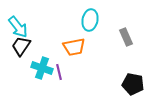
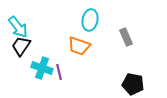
orange trapezoid: moved 5 px right, 1 px up; rotated 30 degrees clockwise
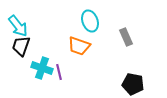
cyan ellipse: moved 1 px down; rotated 30 degrees counterclockwise
cyan arrow: moved 1 px up
black trapezoid: rotated 15 degrees counterclockwise
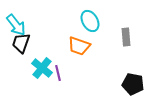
cyan ellipse: rotated 10 degrees counterclockwise
cyan arrow: moved 2 px left, 1 px up
gray rectangle: rotated 18 degrees clockwise
black trapezoid: moved 3 px up
cyan cross: rotated 20 degrees clockwise
purple line: moved 1 px left, 1 px down
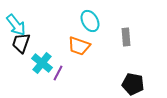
cyan cross: moved 5 px up
purple line: rotated 42 degrees clockwise
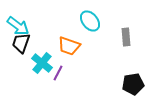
cyan ellipse: rotated 10 degrees counterclockwise
cyan arrow: moved 2 px right, 1 px down; rotated 15 degrees counterclockwise
orange trapezoid: moved 10 px left
black pentagon: rotated 20 degrees counterclockwise
